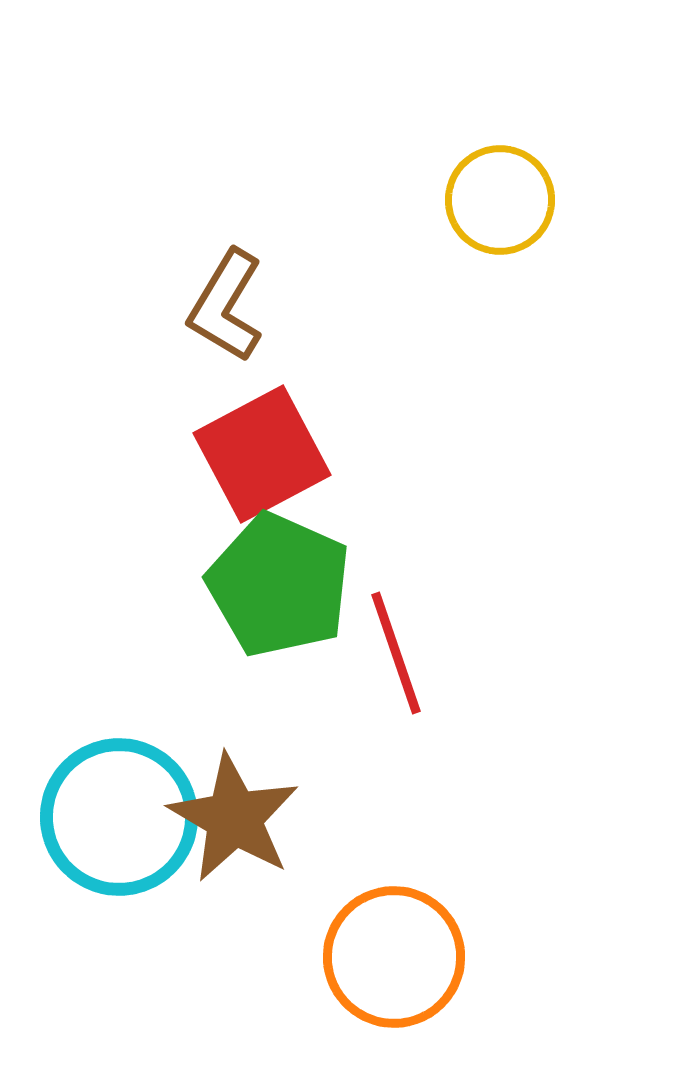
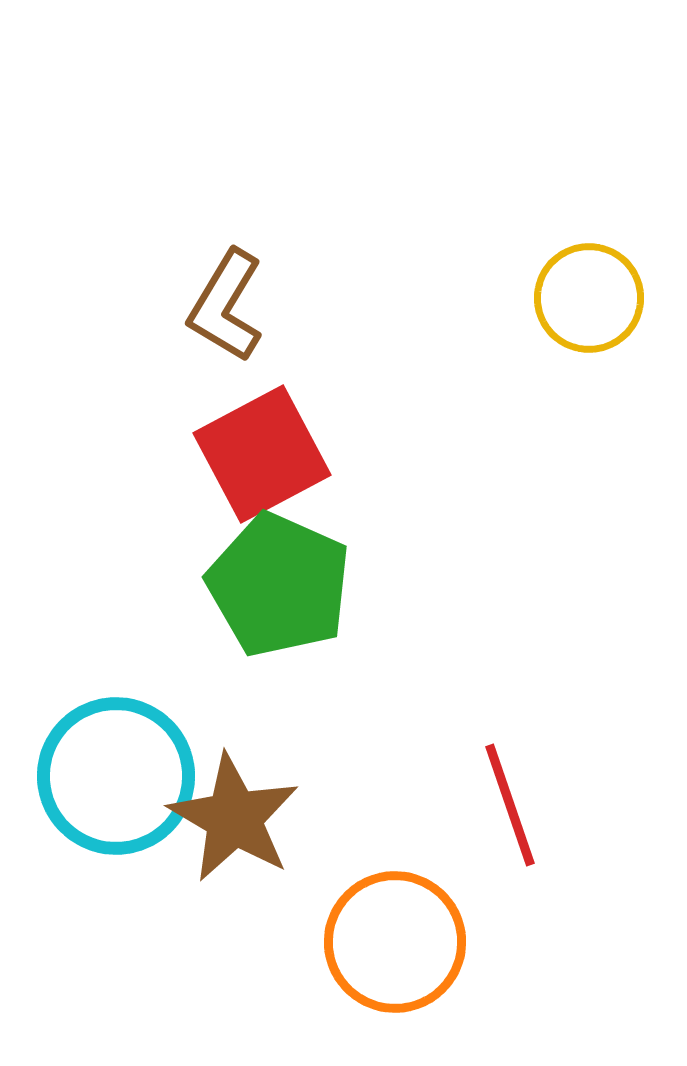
yellow circle: moved 89 px right, 98 px down
red line: moved 114 px right, 152 px down
cyan circle: moved 3 px left, 41 px up
orange circle: moved 1 px right, 15 px up
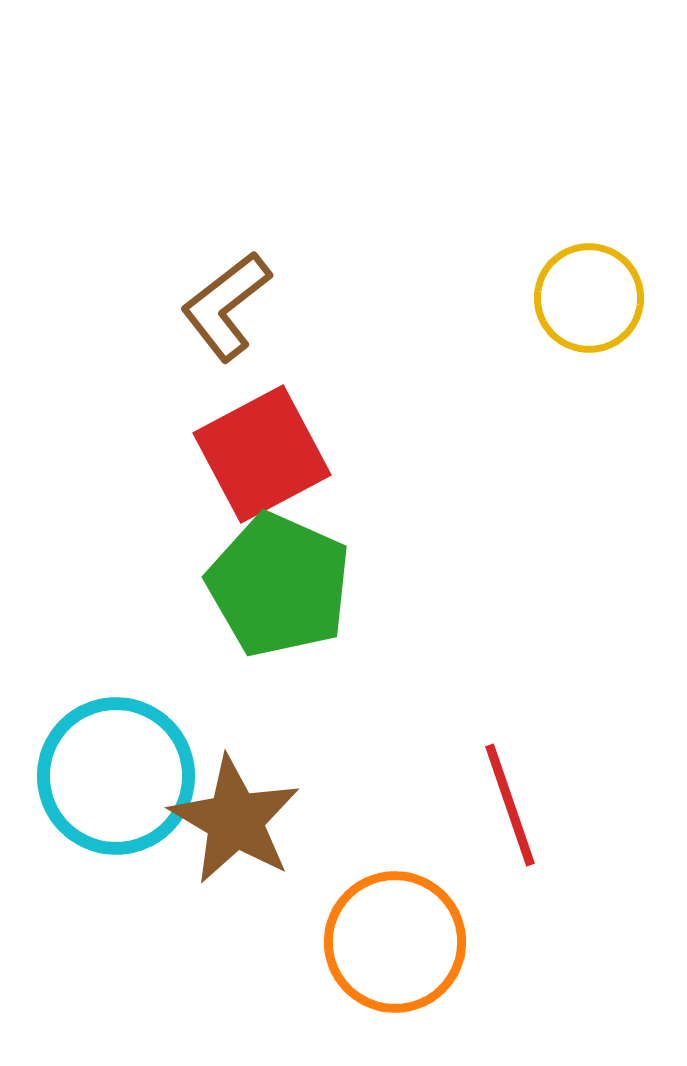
brown L-shape: rotated 21 degrees clockwise
brown star: moved 1 px right, 2 px down
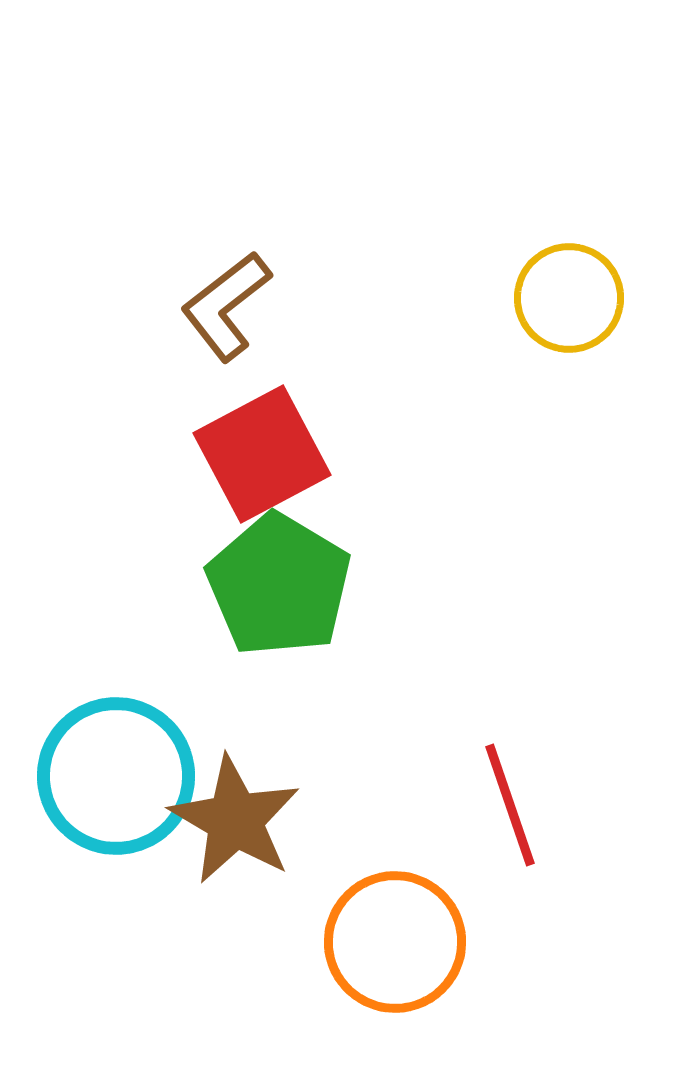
yellow circle: moved 20 px left
green pentagon: rotated 7 degrees clockwise
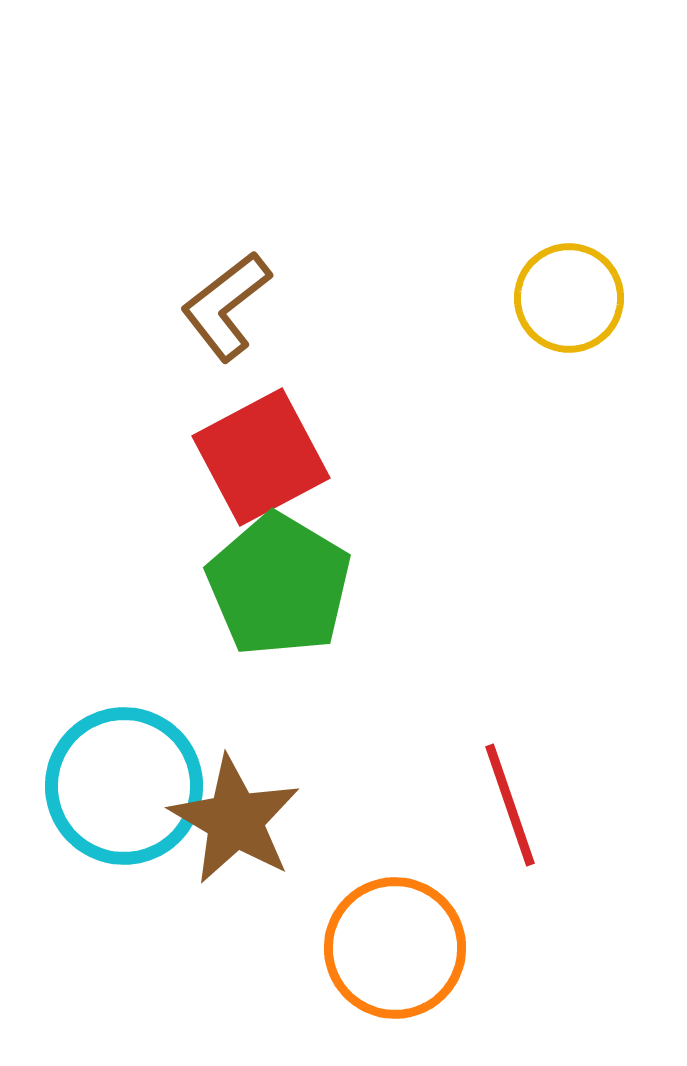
red square: moved 1 px left, 3 px down
cyan circle: moved 8 px right, 10 px down
orange circle: moved 6 px down
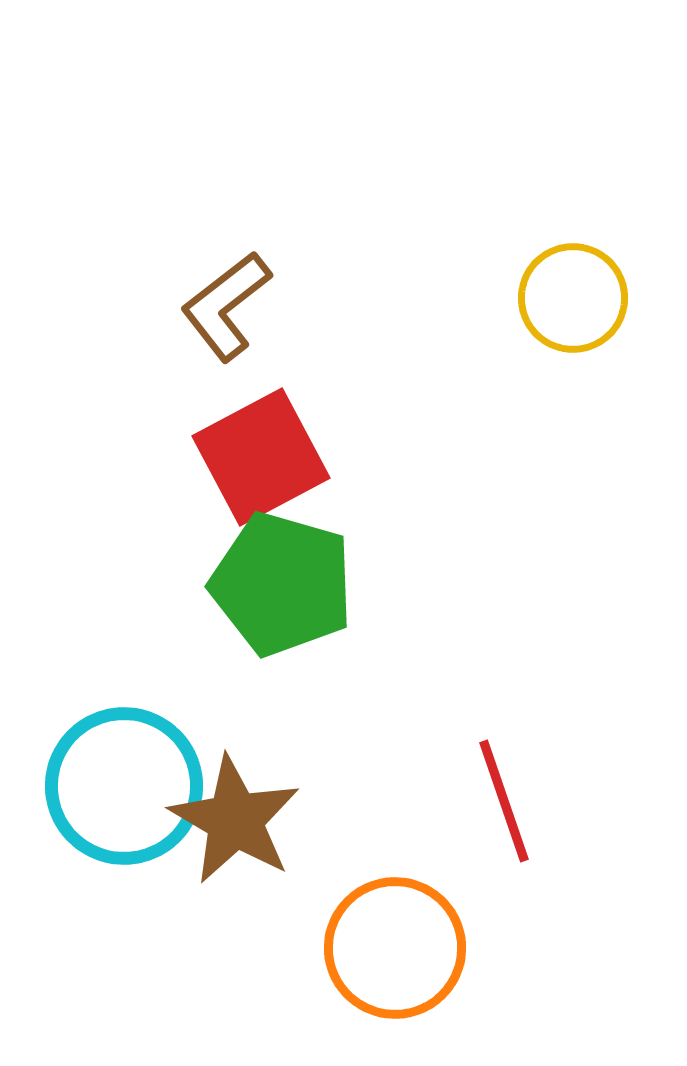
yellow circle: moved 4 px right
green pentagon: moved 3 px right, 1 px up; rotated 15 degrees counterclockwise
red line: moved 6 px left, 4 px up
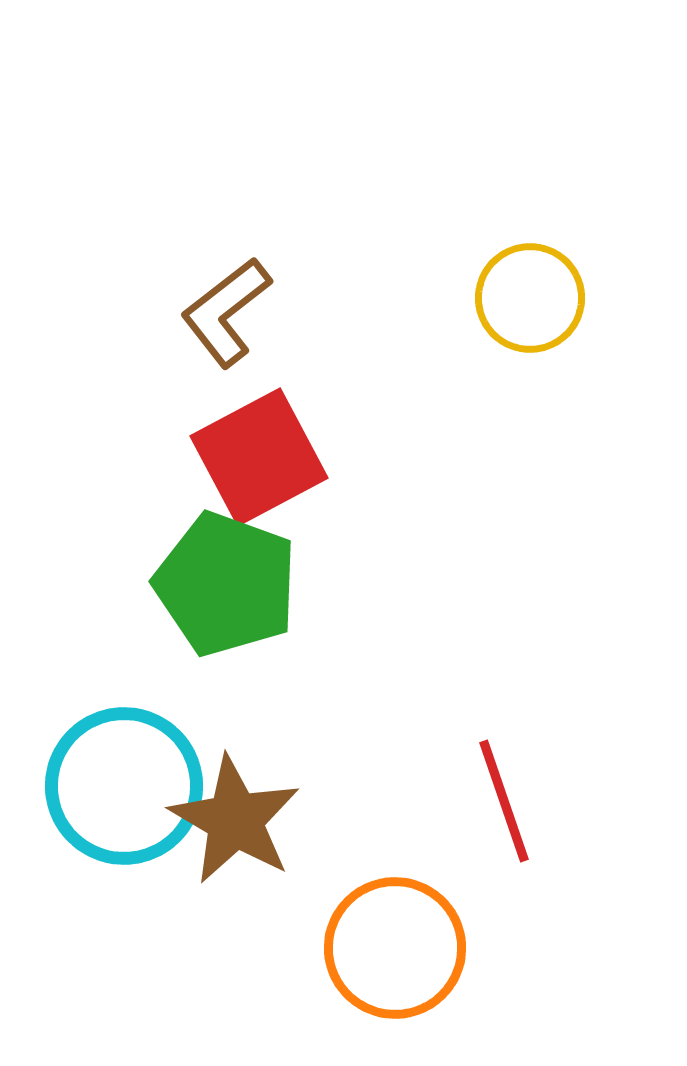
yellow circle: moved 43 px left
brown L-shape: moved 6 px down
red square: moved 2 px left
green pentagon: moved 56 px left; rotated 4 degrees clockwise
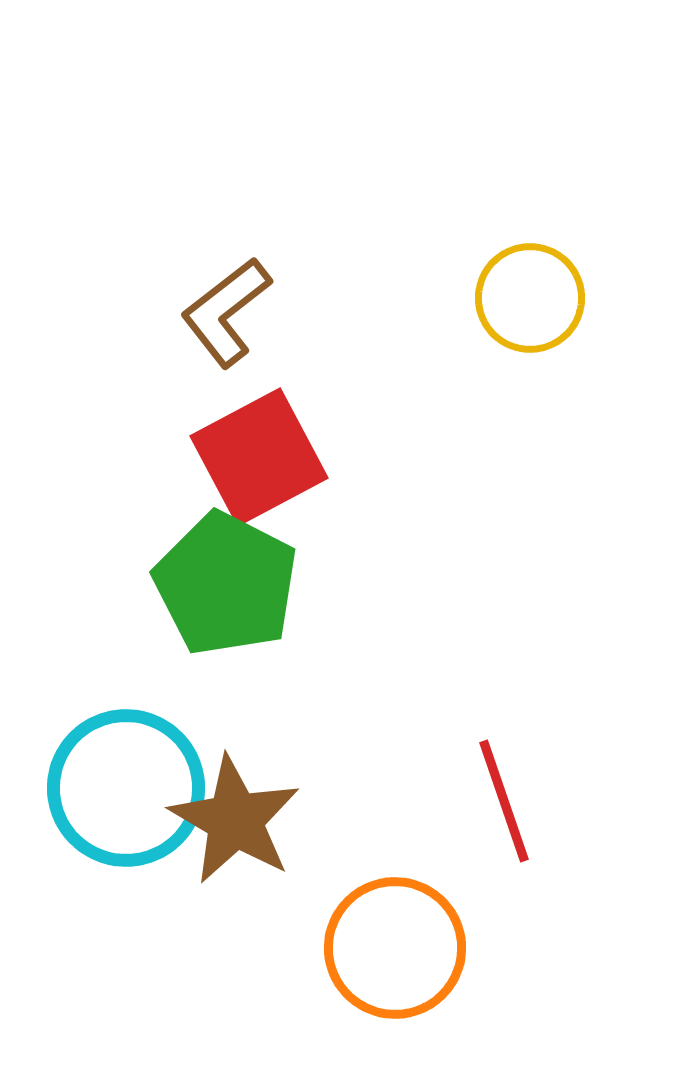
green pentagon: rotated 7 degrees clockwise
cyan circle: moved 2 px right, 2 px down
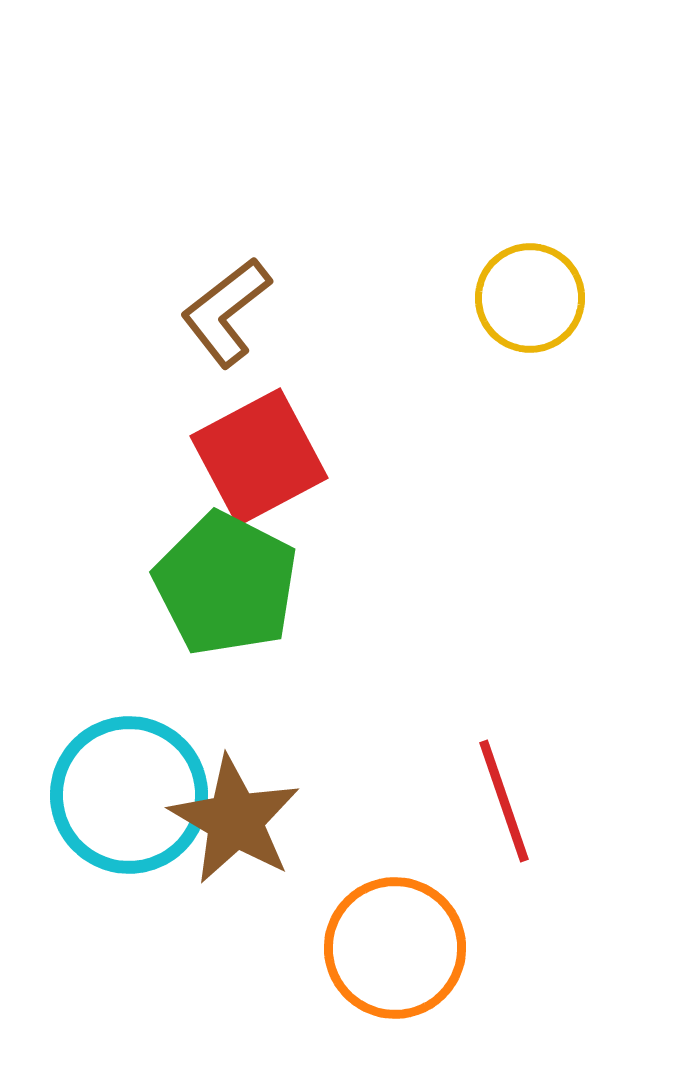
cyan circle: moved 3 px right, 7 px down
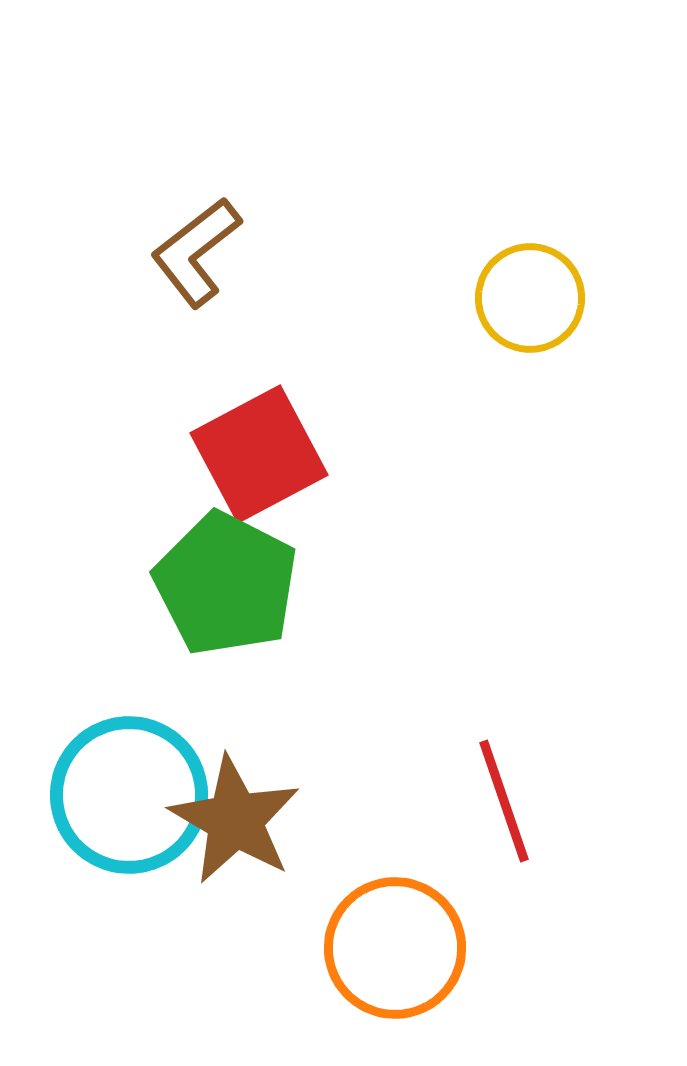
brown L-shape: moved 30 px left, 60 px up
red square: moved 3 px up
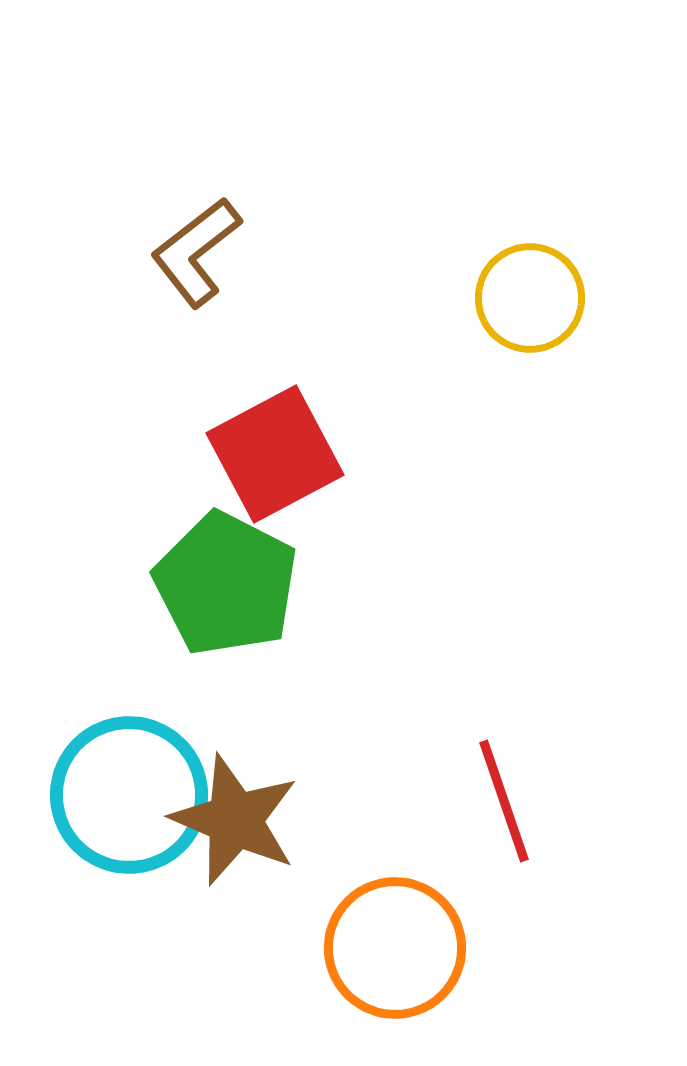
red square: moved 16 px right
brown star: rotated 7 degrees counterclockwise
